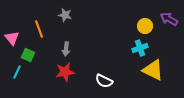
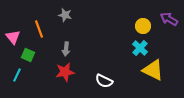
yellow circle: moved 2 px left
pink triangle: moved 1 px right, 1 px up
cyan cross: rotated 28 degrees counterclockwise
cyan line: moved 3 px down
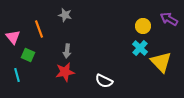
gray arrow: moved 1 px right, 2 px down
yellow triangle: moved 8 px right, 8 px up; rotated 20 degrees clockwise
cyan line: rotated 40 degrees counterclockwise
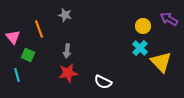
red star: moved 3 px right, 1 px down
white semicircle: moved 1 px left, 1 px down
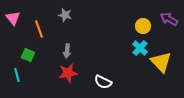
pink triangle: moved 19 px up
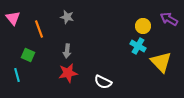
gray star: moved 2 px right, 2 px down
cyan cross: moved 2 px left, 2 px up; rotated 14 degrees counterclockwise
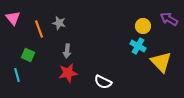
gray star: moved 8 px left, 6 px down
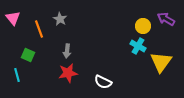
purple arrow: moved 3 px left
gray star: moved 1 px right, 4 px up; rotated 16 degrees clockwise
yellow triangle: rotated 20 degrees clockwise
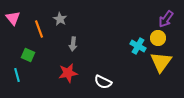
purple arrow: rotated 84 degrees counterclockwise
yellow circle: moved 15 px right, 12 px down
gray arrow: moved 6 px right, 7 px up
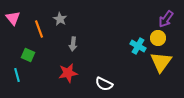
white semicircle: moved 1 px right, 2 px down
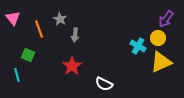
gray arrow: moved 2 px right, 9 px up
yellow triangle: rotated 30 degrees clockwise
red star: moved 4 px right, 7 px up; rotated 24 degrees counterclockwise
